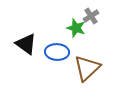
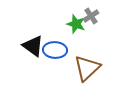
green star: moved 4 px up
black triangle: moved 7 px right, 2 px down
blue ellipse: moved 2 px left, 2 px up
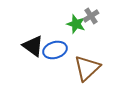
blue ellipse: rotated 20 degrees counterclockwise
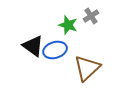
green star: moved 8 px left, 1 px down
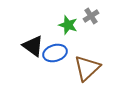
blue ellipse: moved 3 px down
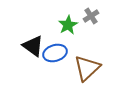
green star: rotated 24 degrees clockwise
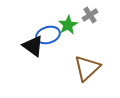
gray cross: moved 1 px left, 1 px up
blue ellipse: moved 7 px left, 18 px up
